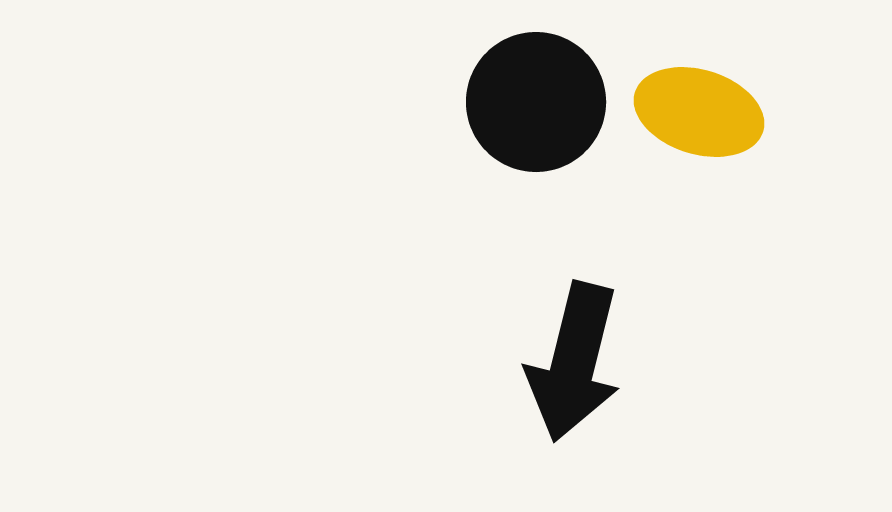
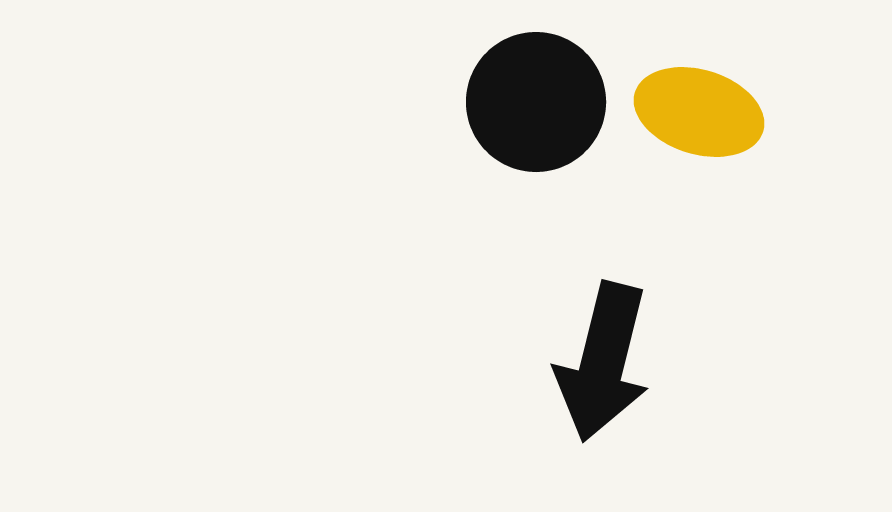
black arrow: moved 29 px right
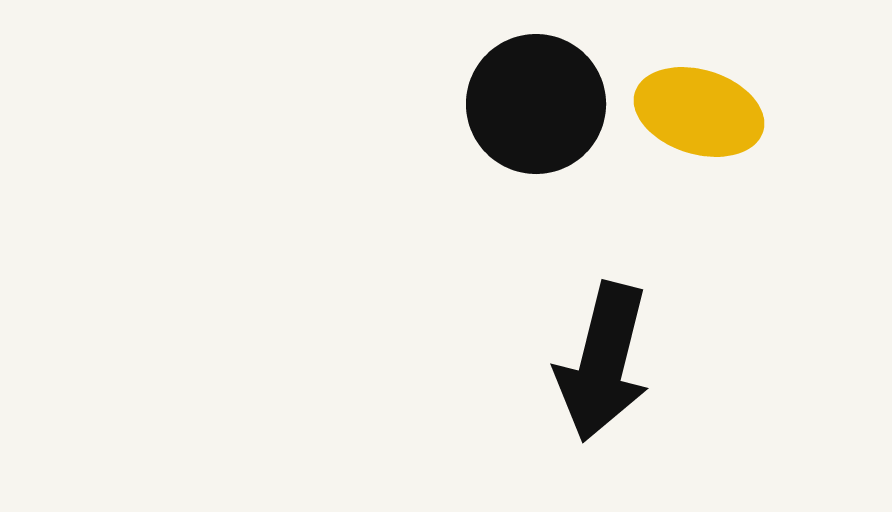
black circle: moved 2 px down
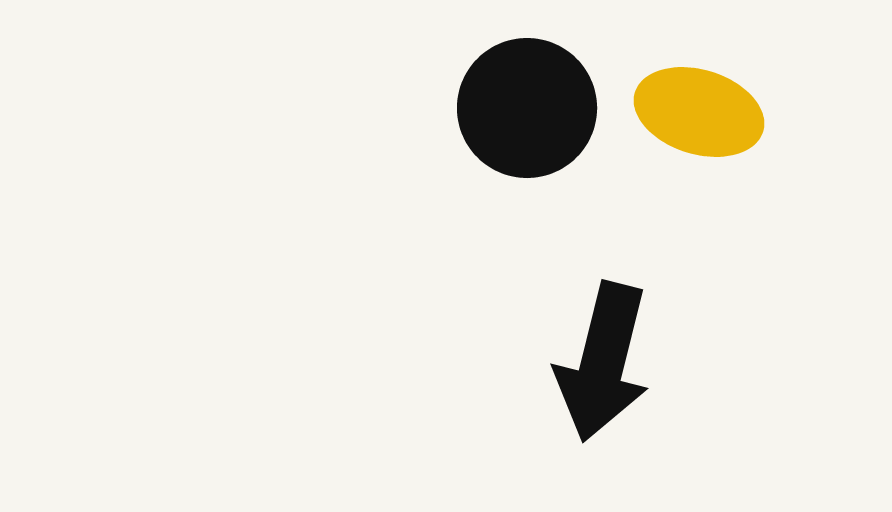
black circle: moved 9 px left, 4 px down
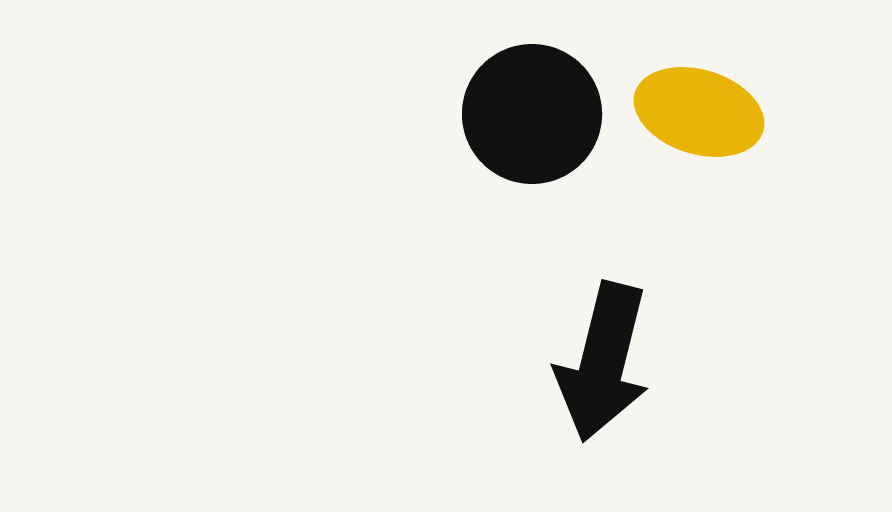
black circle: moved 5 px right, 6 px down
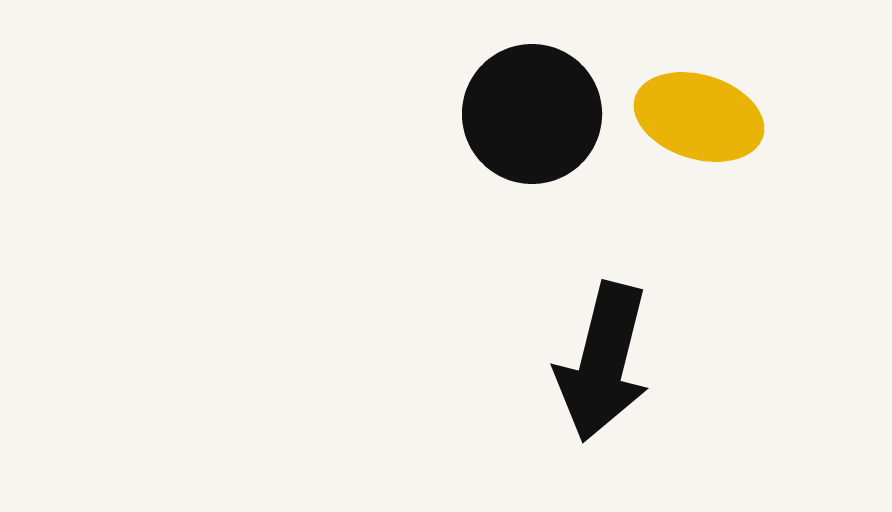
yellow ellipse: moved 5 px down
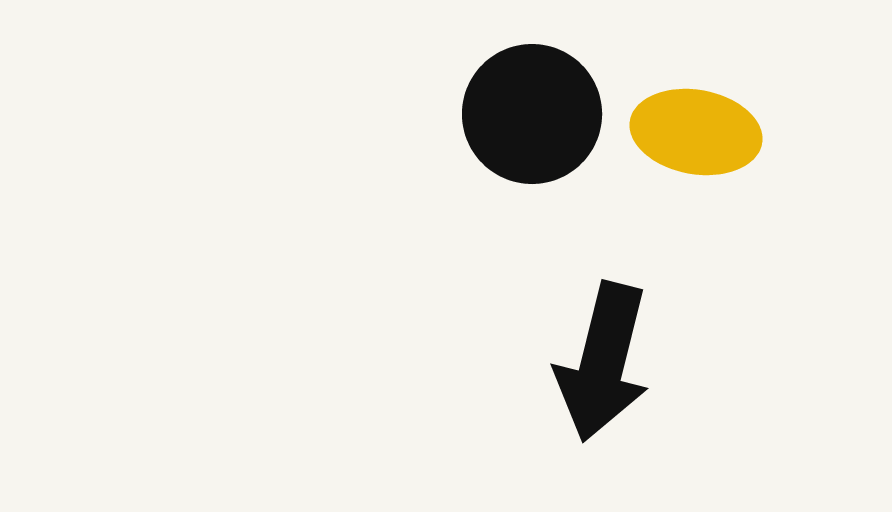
yellow ellipse: moved 3 px left, 15 px down; rotated 7 degrees counterclockwise
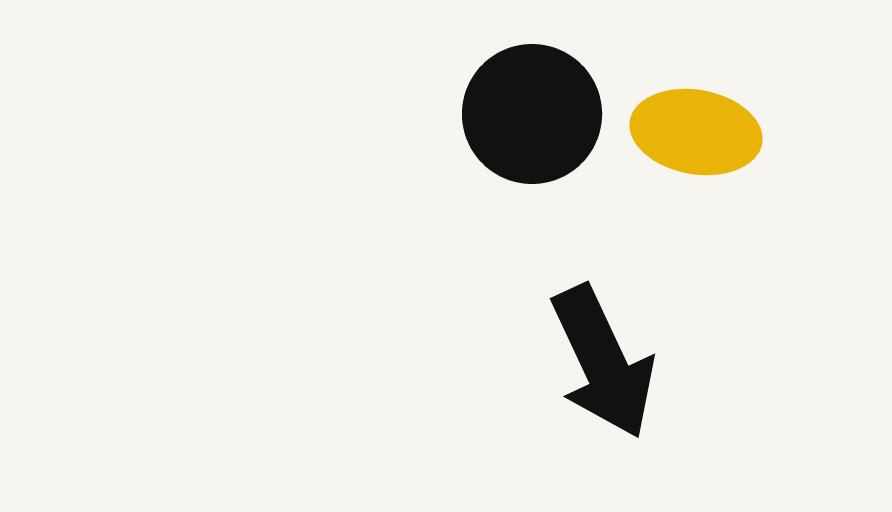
black arrow: rotated 39 degrees counterclockwise
